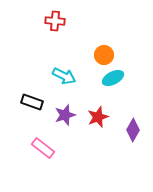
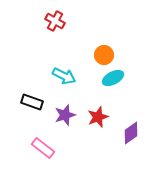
red cross: rotated 24 degrees clockwise
purple diamond: moved 2 px left, 3 px down; rotated 25 degrees clockwise
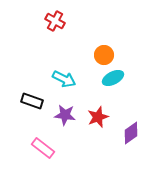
cyan arrow: moved 3 px down
black rectangle: moved 1 px up
purple star: rotated 25 degrees clockwise
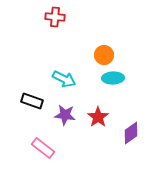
red cross: moved 4 px up; rotated 24 degrees counterclockwise
cyan ellipse: rotated 25 degrees clockwise
red star: rotated 15 degrees counterclockwise
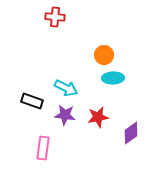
cyan arrow: moved 2 px right, 9 px down
red star: rotated 25 degrees clockwise
pink rectangle: rotated 60 degrees clockwise
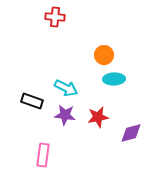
cyan ellipse: moved 1 px right, 1 px down
purple diamond: rotated 20 degrees clockwise
pink rectangle: moved 7 px down
